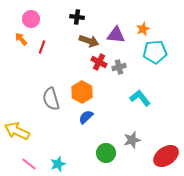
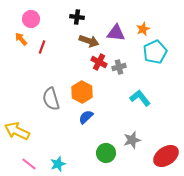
purple triangle: moved 2 px up
cyan pentagon: rotated 20 degrees counterclockwise
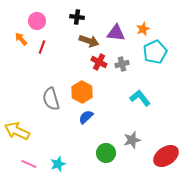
pink circle: moved 6 px right, 2 px down
gray cross: moved 3 px right, 3 px up
pink line: rotated 14 degrees counterclockwise
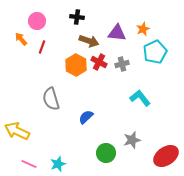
purple triangle: moved 1 px right
orange hexagon: moved 6 px left, 27 px up
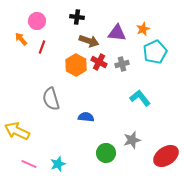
blue semicircle: rotated 49 degrees clockwise
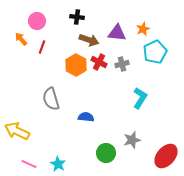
brown arrow: moved 1 px up
cyan L-shape: rotated 70 degrees clockwise
red ellipse: rotated 15 degrees counterclockwise
cyan star: rotated 21 degrees counterclockwise
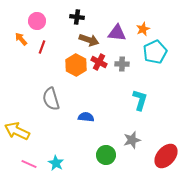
gray cross: rotated 16 degrees clockwise
cyan L-shape: moved 2 px down; rotated 15 degrees counterclockwise
green circle: moved 2 px down
cyan star: moved 2 px left, 1 px up
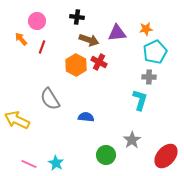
orange star: moved 3 px right; rotated 16 degrees clockwise
purple triangle: rotated 12 degrees counterclockwise
gray cross: moved 27 px right, 13 px down
gray semicircle: moved 1 px left; rotated 15 degrees counterclockwise
yellow arrow: moved 11 px up
gray star: rotated 18 degrees counterclockwise
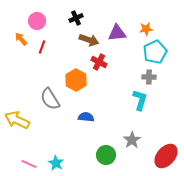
black cross: moved 1 px left, 1 px down; rotated 32 degrees counterclockwise
orange hexagon: moved 15 px down
